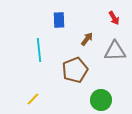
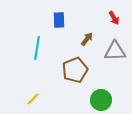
cyan line: moved 2 px left, 2 px up; rotated 15 degrees clockwise
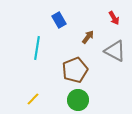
blue rectangle: rotated 28 degrees counterclockwise
brown arrow: moved 1 px right, 2 px up
gray triangle: rotated 30 degrees clockwise
green circle: moved 23 px left
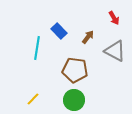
blue rectangle: moved 11 px down; rotated 14 degrees counterclockwise
brown pentagon: rotated 30 degrees clockwise
green circle: moved 4 px left
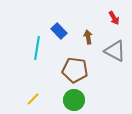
brown arrow: rotated 48 degrees counterclockwise
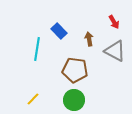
red arrow: moved 4 px down
brown arrow: moved 1 px right, 2 px down
cyan line: moved 1 px down
